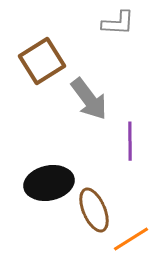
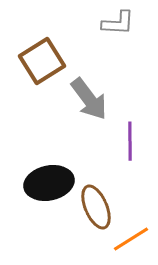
brown ellipse: moved 2 px right, 3 px up
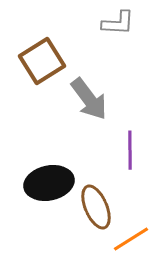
purple line: moved 9 px down
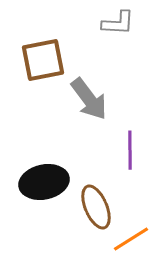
brown square: moved 1 px right, 1 px up; rotated 21 degrees clockwise
black ellipse: moved 5 px left, 1 px up
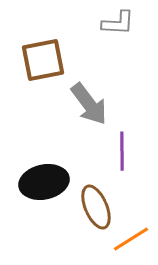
gray arrow: moved 5 px down
purple line: moved 8 px left, 1 px down
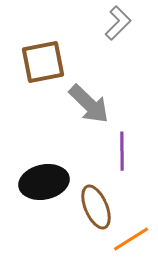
gray L-shape: rotated 48 degrees counterclockwise
brown square: moved 2 px down
gray arrow: rotated 9 degrees counterclockwise
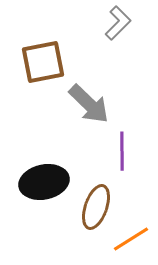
brown ellipse: rotated 42 degrees clockwise
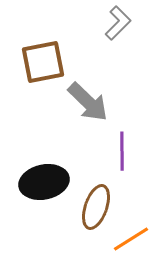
gray arrow: moved 1 px left, 2 px up
